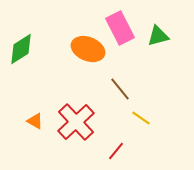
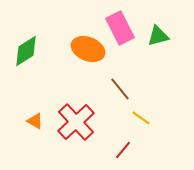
green diamond: moved 5 px right, 2 px down
red line: moved 7 px right, 1 px up
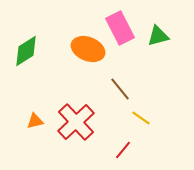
orange triangle: rotated 42 degrees counterclockwise
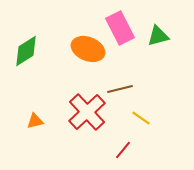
brown line: rotated 65 degrees counterclockwise
red cross: moved 11 px right, 10 px up
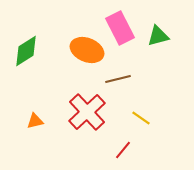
orange ellipse: moved 1 px left, 1 px down
brown line: moved 2 px left, 10 px up
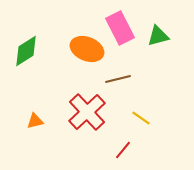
orange ellipse: moved 1 px up
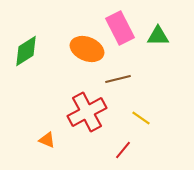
green triangle: rotated 15 degrees clockwise
red cross: rotated 15 degrees clockwise
orange triangle: moved 12 px right, 19 px down; rotated 36 degrees clockwise
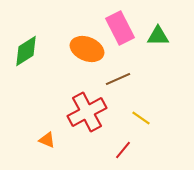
brown line: rotated 10 degrees counterclockwise
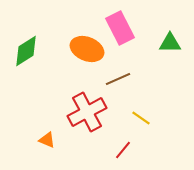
green triangle: moved 12 px right, 7 px down
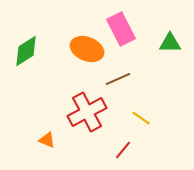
pink rectangle: moved 1 px right, 1 px down
